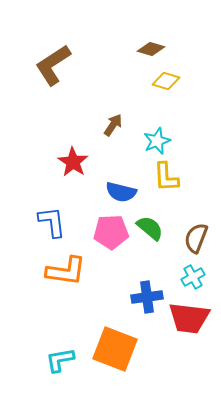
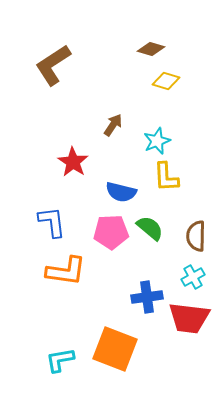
brown semicircle: moved 2 px up; rotated 20 degrees counterclockwise
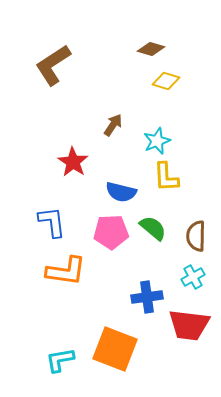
green semicircle: moved 3 px right
red trapezoid: moved 7 px down
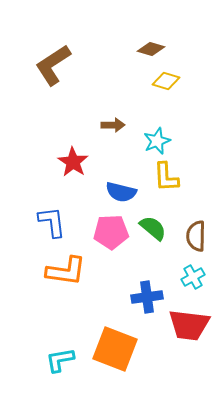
brown arrow: rotated 55 degrees clockwise
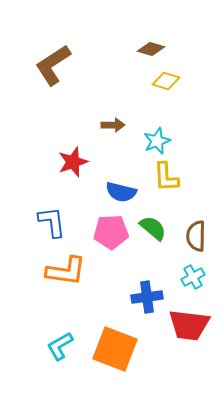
red star: rotated 20 degrees clockwise
cyan L-shape: moved 14 px up; rotated 20 degrees counterclockwise
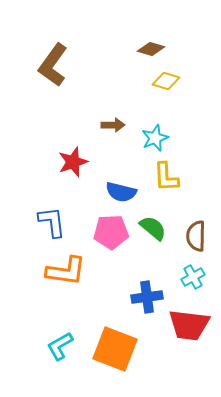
brown L-shape: rotated 21 degrees counterclockwise
cyan star: moved 2 px left, 3 px up
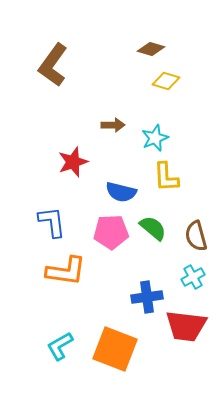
brown semicircle: rotated 16 degrees counterclockwise
red trapezoid: moved 3 px left, 1 px down
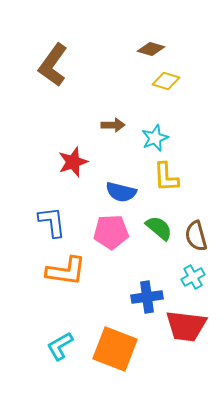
green semicircle: moved 6 px right
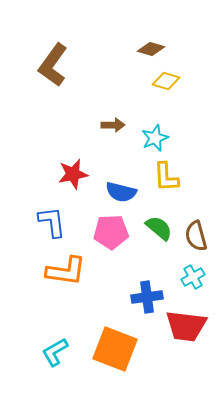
red star: moved 12 px down; rotated 8 degrees clockwise
cyan L-shape: moved 5 px left, 6 px down
